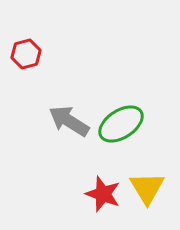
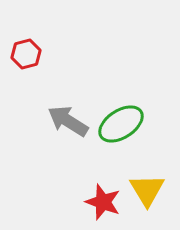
gray arrow: moved 1 px left
yellow triangle: moved 2 px down
red star: moved 8 px down
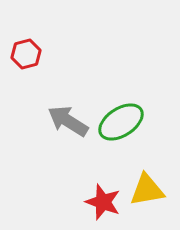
green ellipse: moved 2 px up
yellow triangle: rotated 51 degrees clockwise
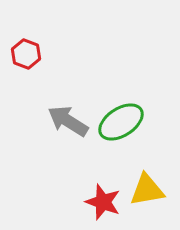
red hexagon: rotated 24 degrees counterclockwise
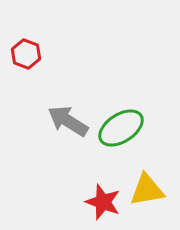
green ellipse: moved 6 px down
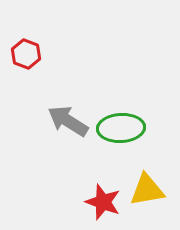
green ellipse: rotated 30 degrees clockwise
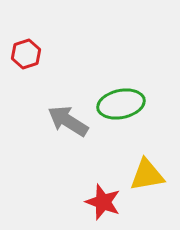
red hexagon: rotated 20 degrees clockwise
green ellipse: moved 24 px up; rotated 9 degrees counterclockwise
yellow triangle: moved 15 px up
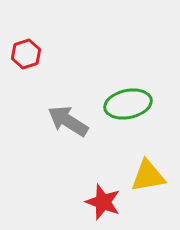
green ellipse: moved 7 px right
yellow triangle: moved 1 px right, 1 px down
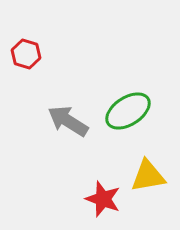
red hexagon: rotated 24 degrees counterclockwise
green ellipse: moved 7 px down; rotated 21 degrees counterclockwise
red star: moved 3 px up
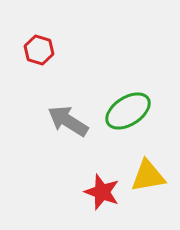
red hexagon: moved 13 px right, 4 px up
red star: moved 1 px left, 7 px up
